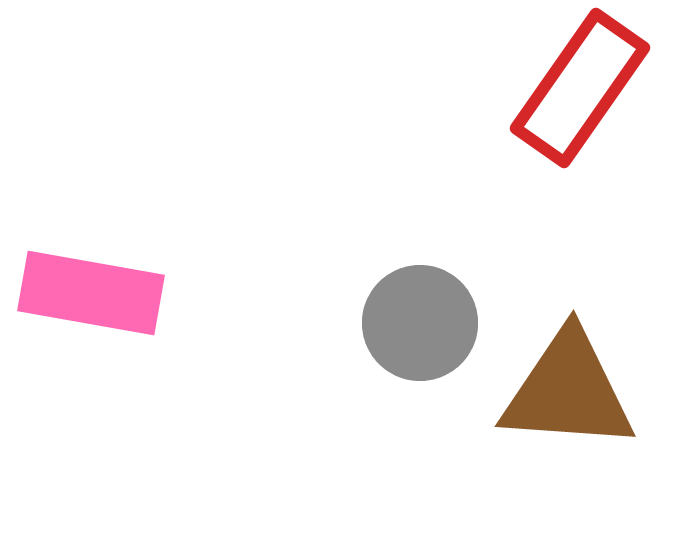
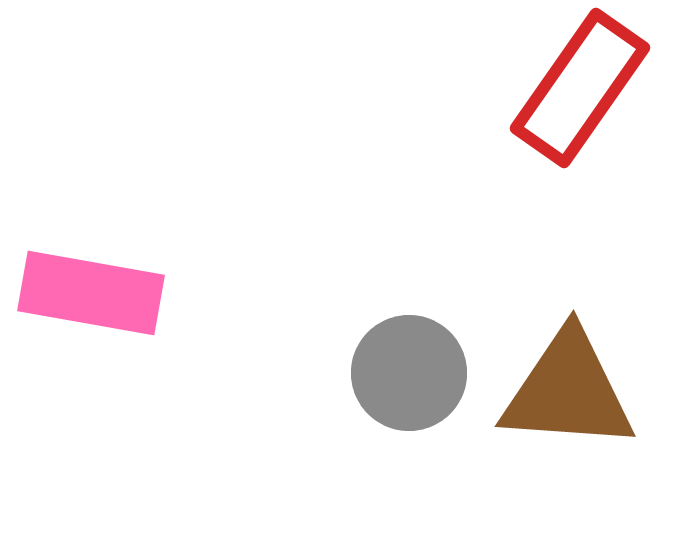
gray circle: moved 11 px left, 50 px down
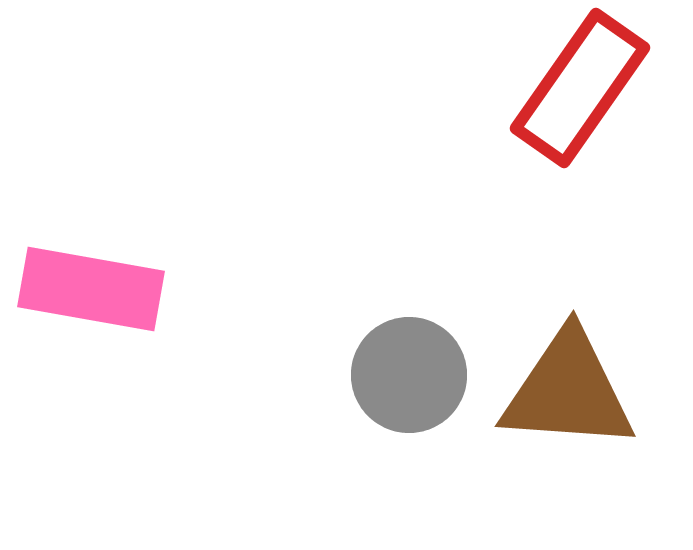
pink rectangle: moved 4 px up
gray circle: moved 2 px down
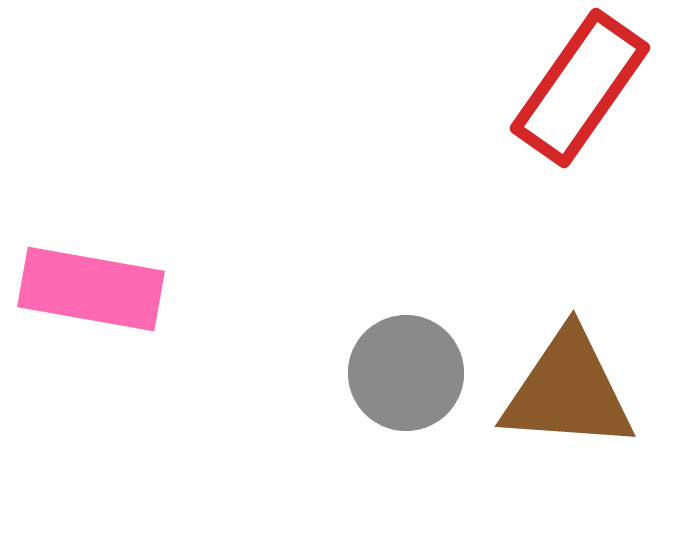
gray circle: moved 3 px left, 2 px up
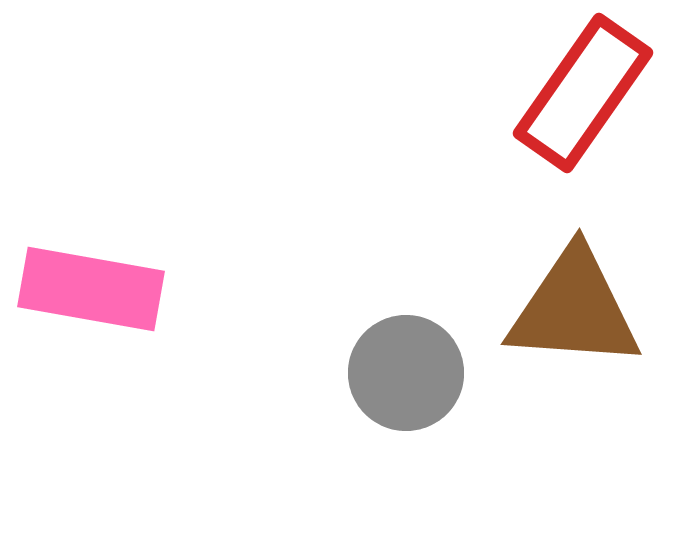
red rectangle: moved 3 px right, 5 px down
brown triangle: moved 6 px right, 82 px up
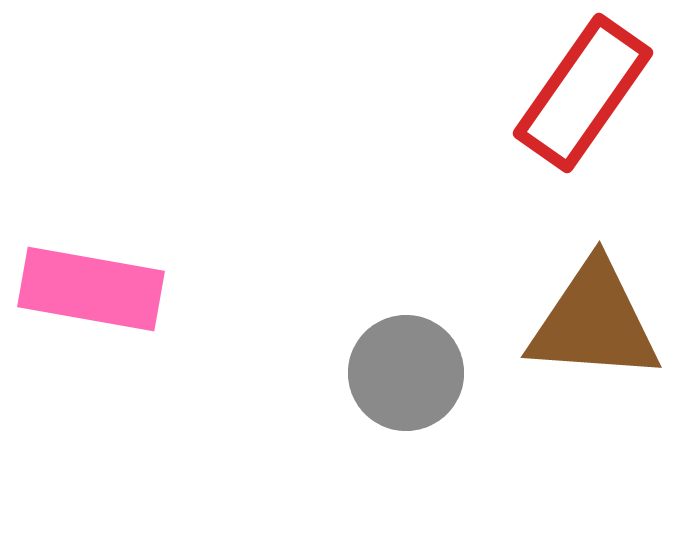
brown triangle: moved 20 px right, 13 px down
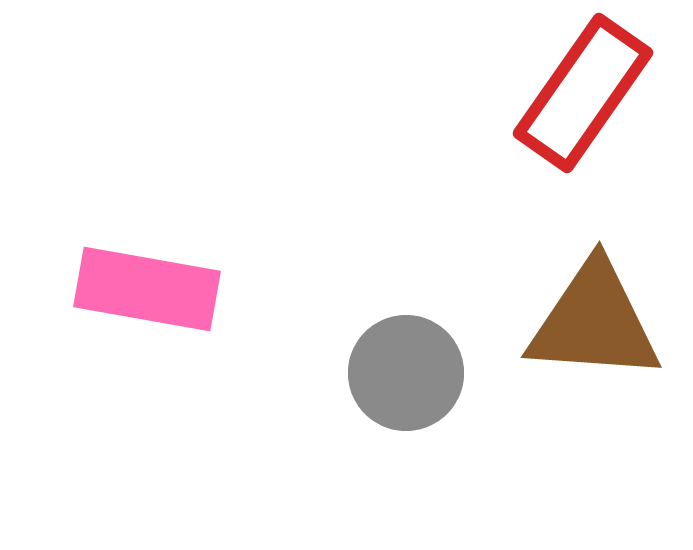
pink rectangle: moved 56 px right
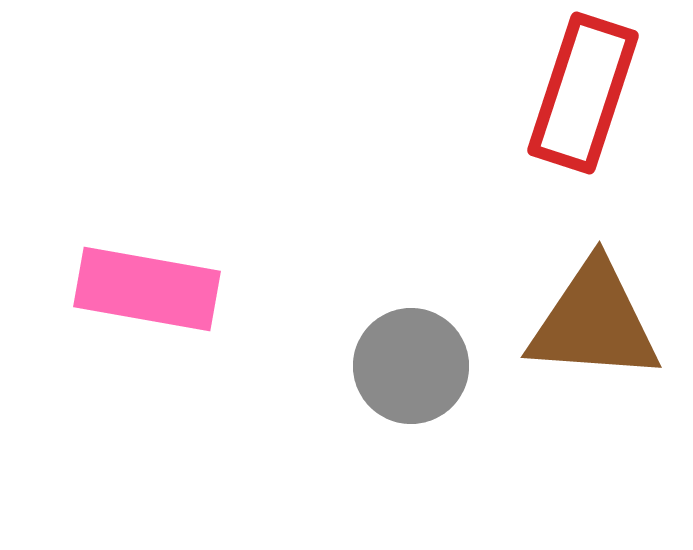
red rectangle: rotated 17 degrees counterclockwise
gray circle: moved 5 px right, 7 px up
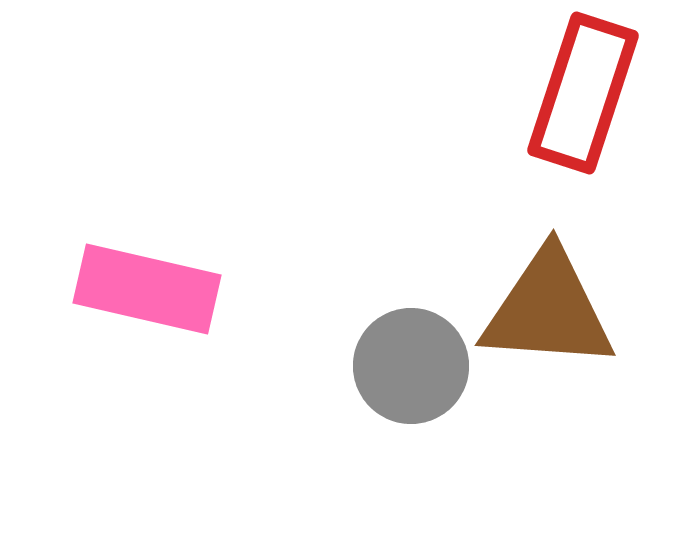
pink rectangle: rotated 3 degrees clockwise
brown triangle: moved 46 px left, 12 px up
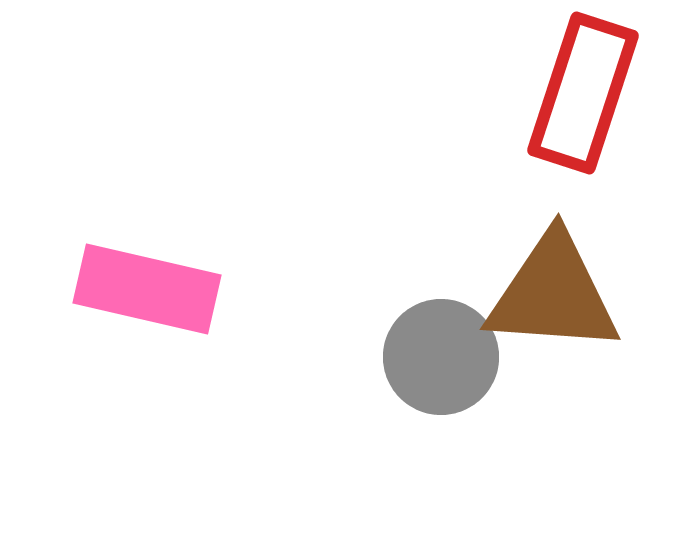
brown triangle: moved 5 px right, 16 px up
gray circle: moved 30 px right, 9 px up
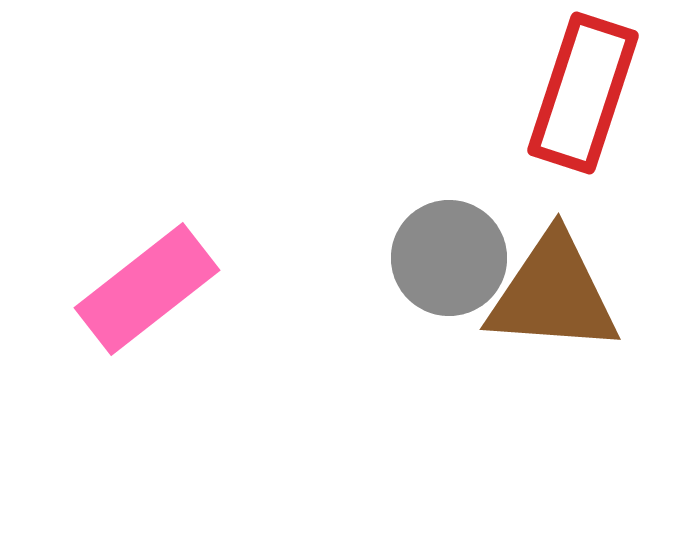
pink rectangle: rotated 51 degrees counterclockwise
gray circle: moved 8 px right, 99 px up
